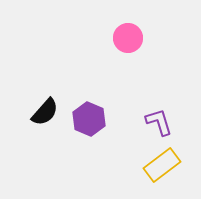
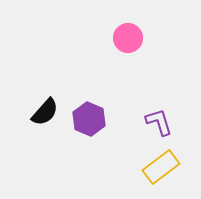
yellow rectangle: moved 1 px left, 2 px down
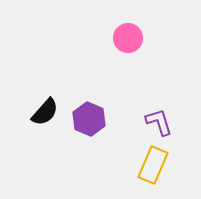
yellow rectangle: moved 8 px left, 2 px up; rotated 30 degrees counterclockwise
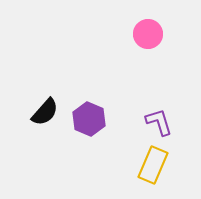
pink circle: moved 20 px right, 4 px up
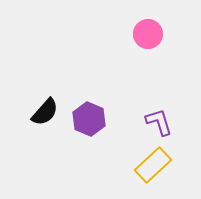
yellow rectangle: rotated 24 degrees clockwise
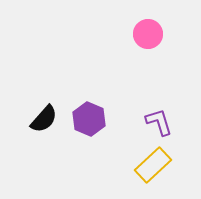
black semicircle: moved 1 px left, 7 px down
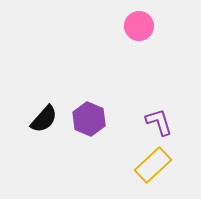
pink circle: moved 9 px left, 8 px up
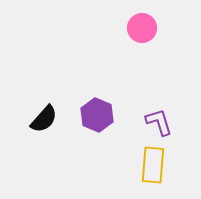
pink circle: moved 3 px right, 2 px down
purple hexagon: moved 8 px right, 4 px up
yellow rectangle: rotated 42 degrees counterclockwise
